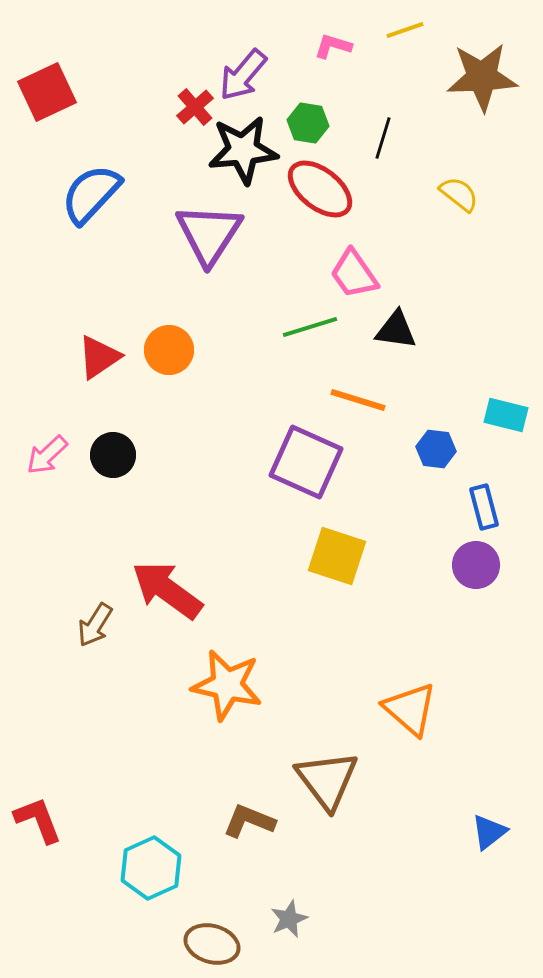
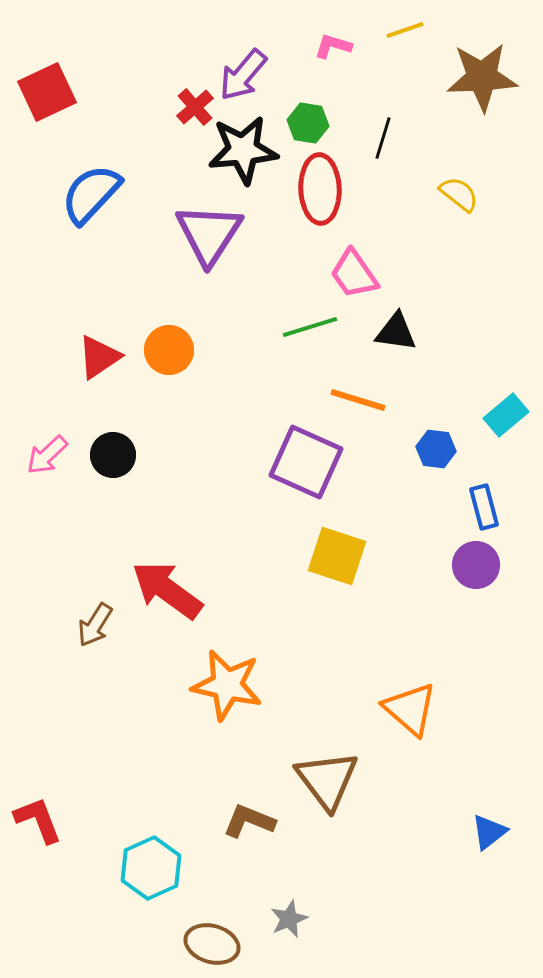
red ellipse: rotated 50 degrees clockwise
black triangle: moved 2 px down
cyan rectangle: rotated 54 degrees counterclockwise
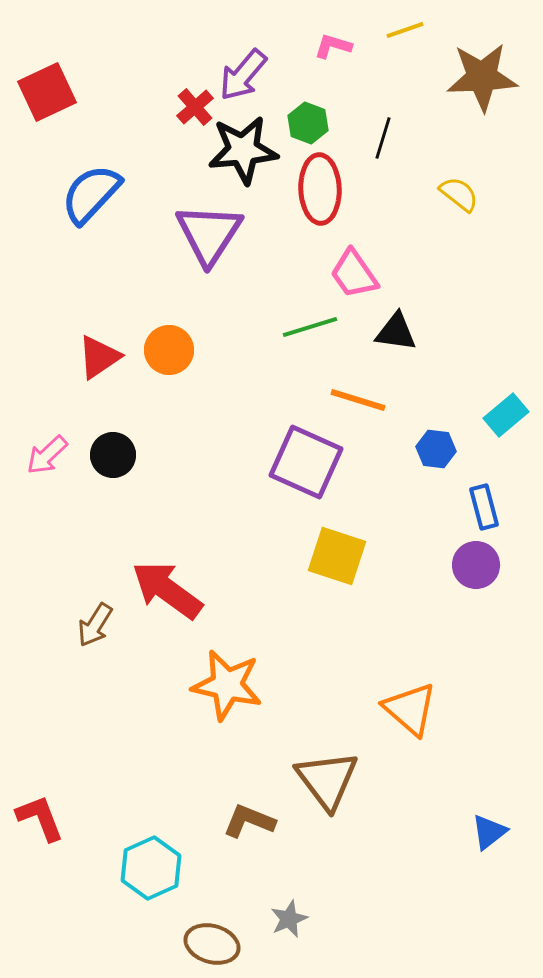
green hexagon: rotated 12 degrees clockwise
red L-shape: moved 2 px right, 2 px up
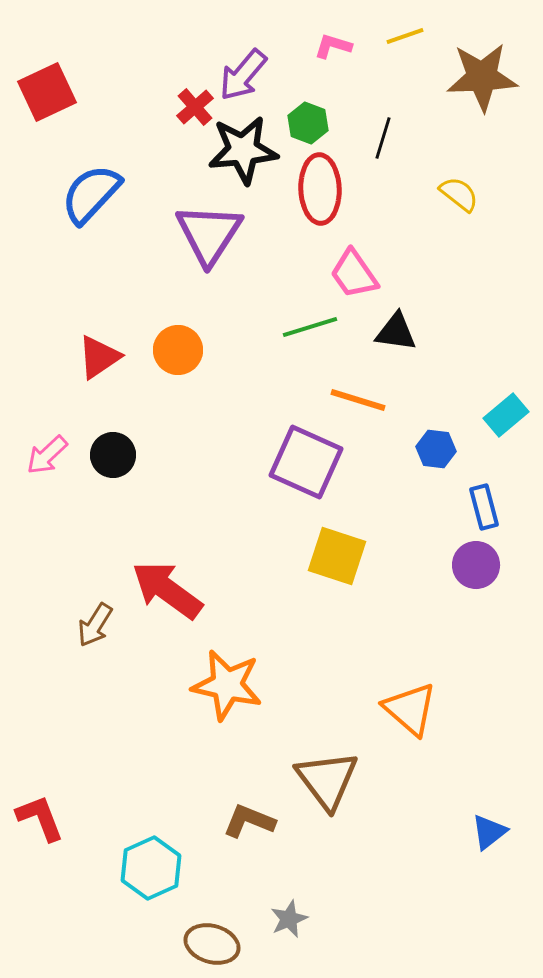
yellow line: moved 6 px down
orange circle: moved 9 px right
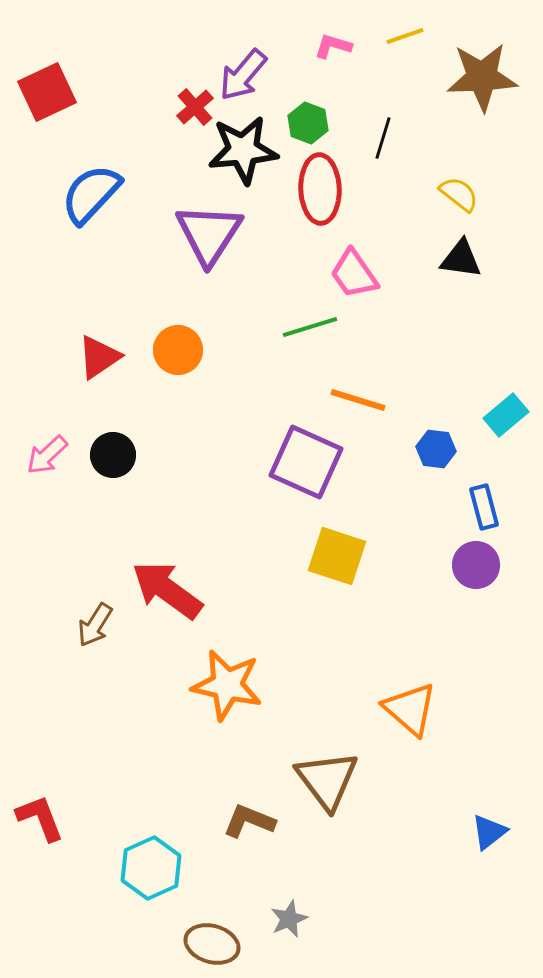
black triangle: moved 65 px right, 73 px up
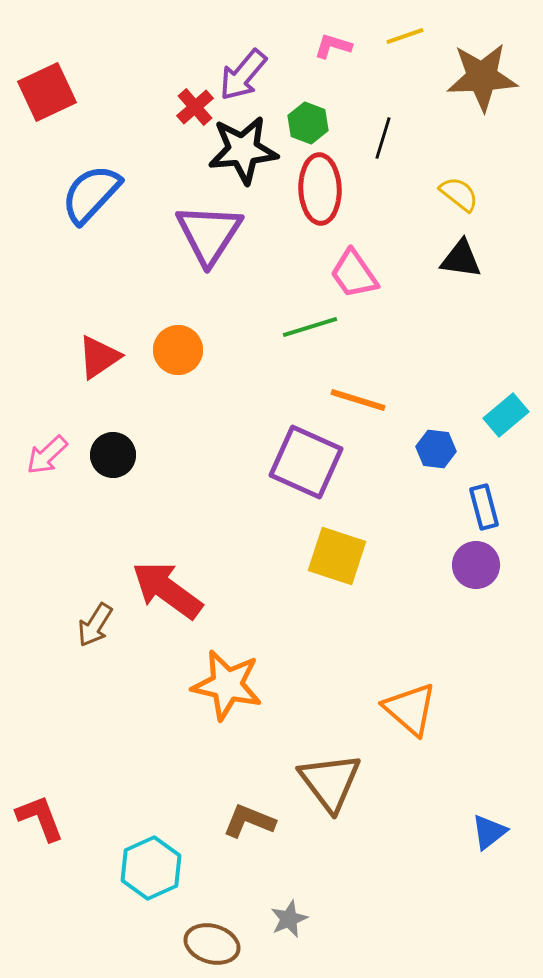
brown triangle: moved 3 px right, 2 px down
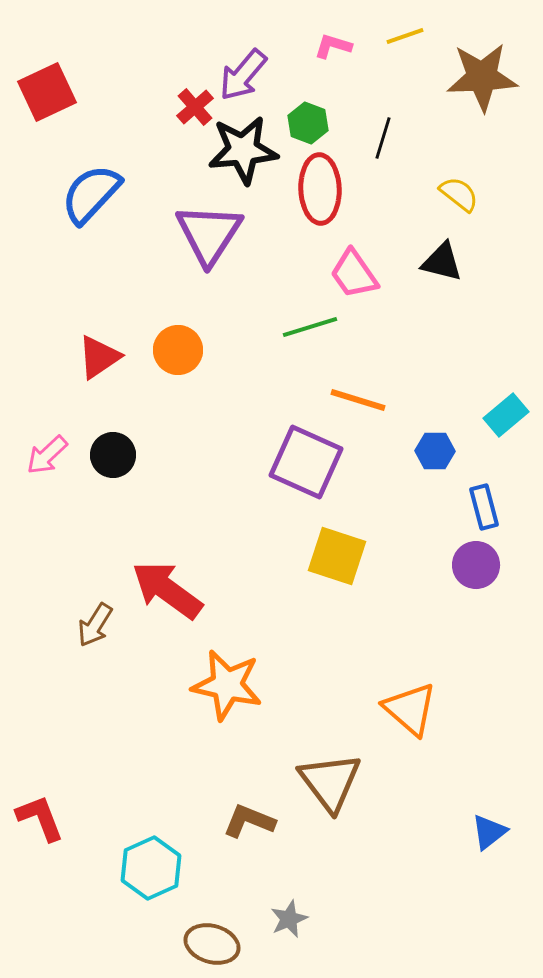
black triangle: moved 19 px left, 3 px down; rotated 6 degrees clockwise
blue hexagon: moved 1 px left, 2 px down; rotated 6 degrees counterclockwise
